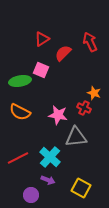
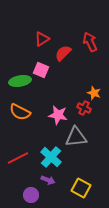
cyan cross: moved 1 px right
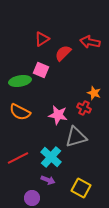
red arrow: rotated 54 degrees counterclockwise
gray triangle: rotated 10 degrees counterclockwise
purple circle: moved 1 px right, 3 px down
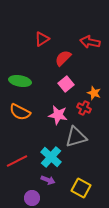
red semicircle: moved 5 px down
pink square: moved 25 px right, 14 px down; rotated 28 degrees clockwise
green ellipse: rotated 20 degrees clockwise
red line: moved 1 px left, 3 px down
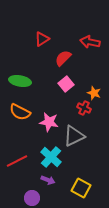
pink star: moved 9 px left, 7 px down
gray triangle: moved 2 px left, 1 px up; rotated 10 degrees counterclockwise
